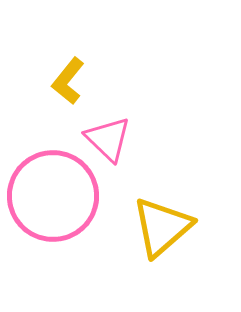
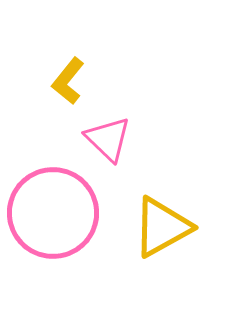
pink circle: moved 17 px down
yellow triangle: rotated 12 degrees clockwise
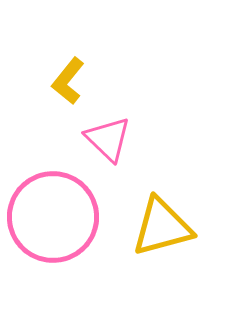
pink circle: moved 4 px down
yellow triangle: rotated 14 degrees clockwise
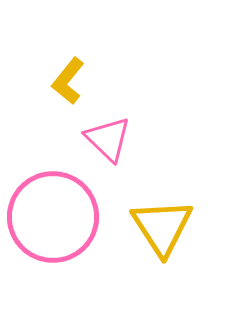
yellow triangle: rotated 48 degrees counterclockwise
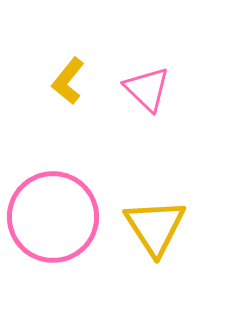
pink triangle: moved 39 px right, 50 px up
yellow triangle: moved 7 px left
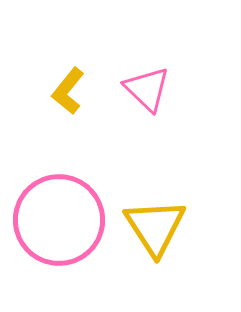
yellow L-shape: moved 10 px down
pink circle: moved 6 px right, 3 px down
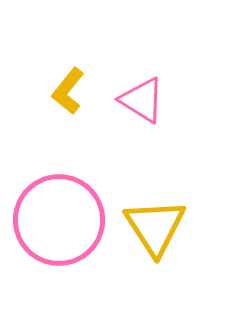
pink triangle: moved 5 px left, 11 px down; rotated 12 degrees counterclockwise
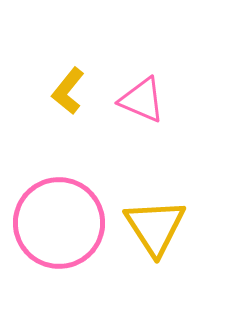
pink triangle: rotated 9 degrees counterclockwise
pink circle: moved 3 px down
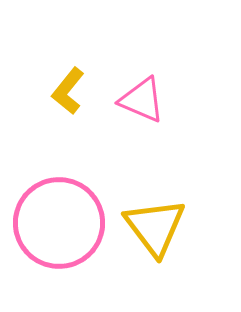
yellow triangle: rotated 4 degrees counterclockwise
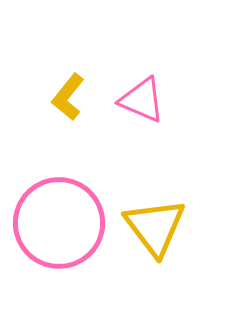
yellow L-shape: moved 6 px down
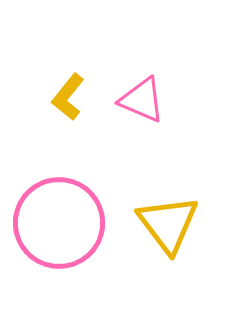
yellow triangle: moved 13 px right, 3 px up
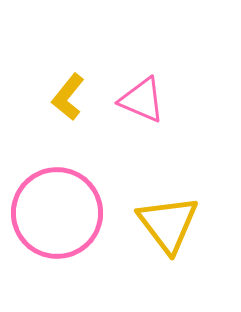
pink circle: moved 2 px left, 10 px up
